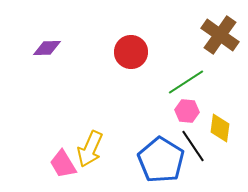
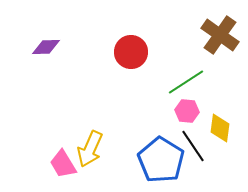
purple diamond: moved 1 px left, 1 px up
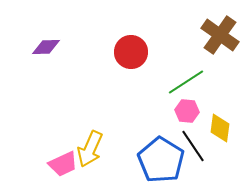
pink trapezoid: rotated 84 degrees counterclockwise
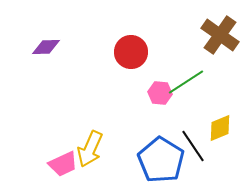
pink hexagon: moved 27 px left, 18 px up
yellow diamond: rotated 60 degrees clockwise
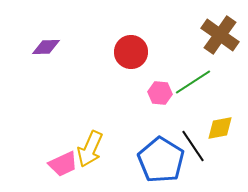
green line: moved 7 px right
yellow diamond: rotated 12 degrees clockwise
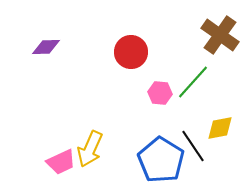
green line: rotated 15 degrees counterclockwise
pink trapezoid: moved 2 px left, 2 px up
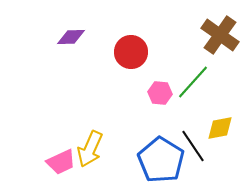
purple diamond: moved 25 px right, 10 px up
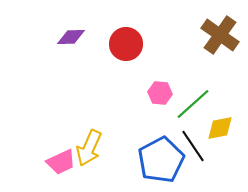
red circle: moved 5 px left, 8 px up
green line: moved 22 px down; rotated 6 degrees clockwise
yellow arrow: moved 1 px left, 1 px up
blue pentagon: rotated 12 degrees clockwise
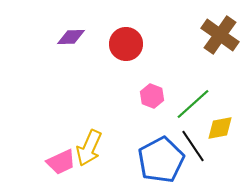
pink hexagon: moved 8 px left, 3 px down; rotated 15 degrees clockwise
